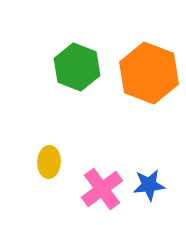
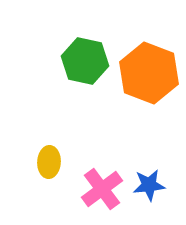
green hexagon: moved 8 px right, 6 px up; rotated 9 degrees counterclockwise
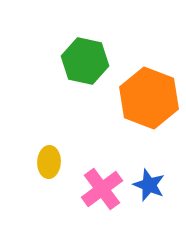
orange hexagon: moved 25 px down
blue star: rotated 28 degrees clockwise
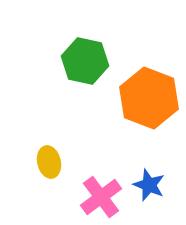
yellow ellipse: rotated 16 degrees counterclockwise
pink cross: moved 1 px left, 8 px down
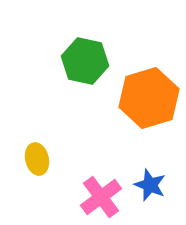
orange hexagon: rotated 22 degrees clockwise
yellow ellipse: moved 12 px left, 3 px up
blue star: moved 1 px right
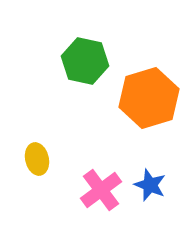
pink cross: moved 7 px up
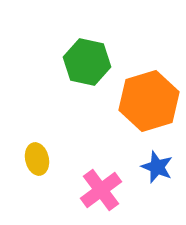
green hexagon: moved 2 px right, 1 px down
orange hexagon: moved 3 px down
blue star: moved 7 px right, 18 px up
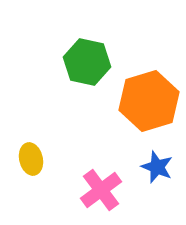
yellow ellipse: moved 6 px left
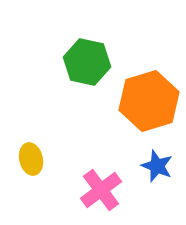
blue star: moved 1 px up
